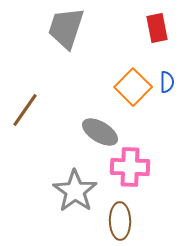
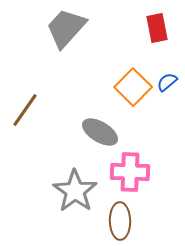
gray trapezoid: rotated 24 degrees clockwise
blue semicircle: rotated 130 degrees counterclockwise
pink cross: moved 5 px down
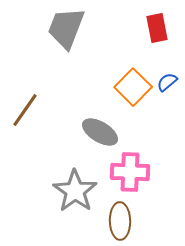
gray trapezoid: rotated 21 degrees counterclockwise
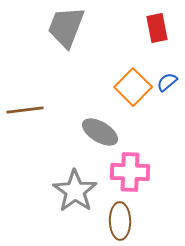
gray trapezoid: moved 1 px up
brown line: rotated 48 degrees clockwise
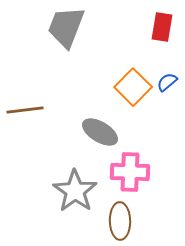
red rectangle: moved 5 px right, 1 px up; rotated 20 degrees clockwise
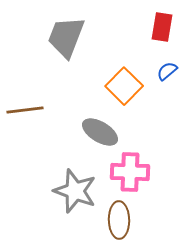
gray trapezoid: moved 10 px down
blue semicircle: moved 11 px up
orange square: moved 9 px left, 1 px up
gray star: rotated 15 degrees counterclockwise
brown ellipse: moved 1 px left, 1 px up
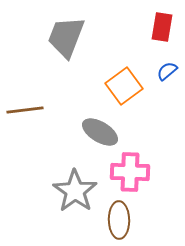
orange square: rotated 9 degrees clockwise
gray star: rotated 15 degrees clockwise
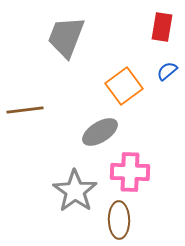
gray ellipse: rotated 63 degrees counterclockwise
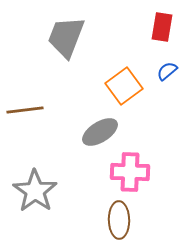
gray star: moved 40 px left
